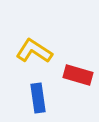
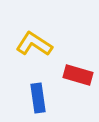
yellow L-shape: moved 7 px up
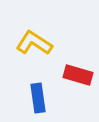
yellow L-shape: moved 1 px up
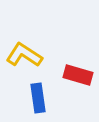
yellow L-shape: moved 10 px left, 12 px down
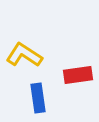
red rectangle: rotated 24 degrees counterclockwise
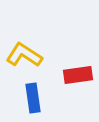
blue rectangle: moved 5 px left
